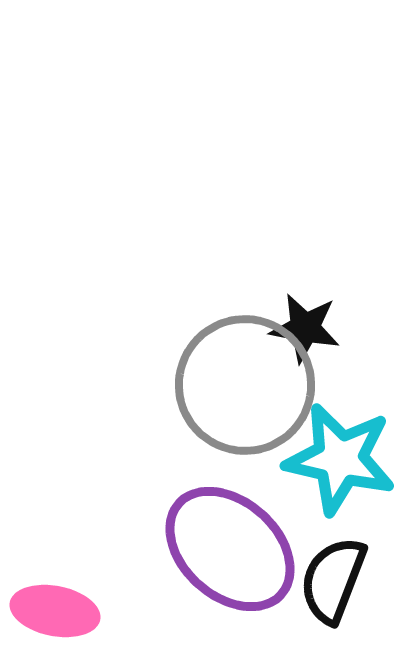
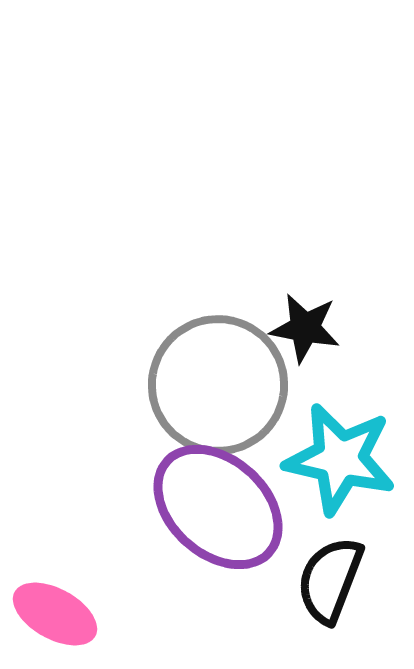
gray circle: moved 27 px left
purple ellipse: moved 12 px left, 42 px up
black semicircle: moved 3 px left
pink ellipse: moved 3 px down; rotated 18 degrees clockwise
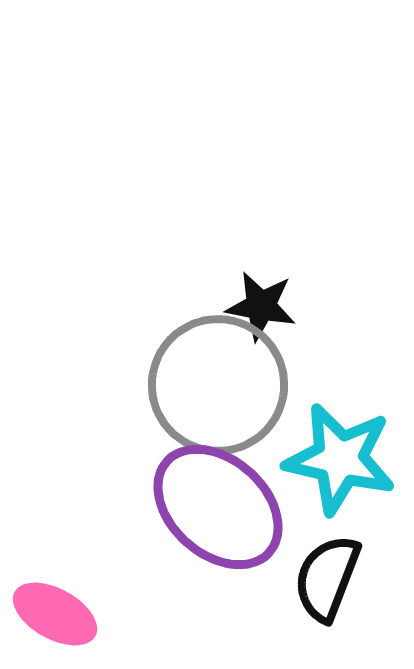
black star: moved 44 px left, 22 px up
black semicircle: moved 3 px left, 2 px up
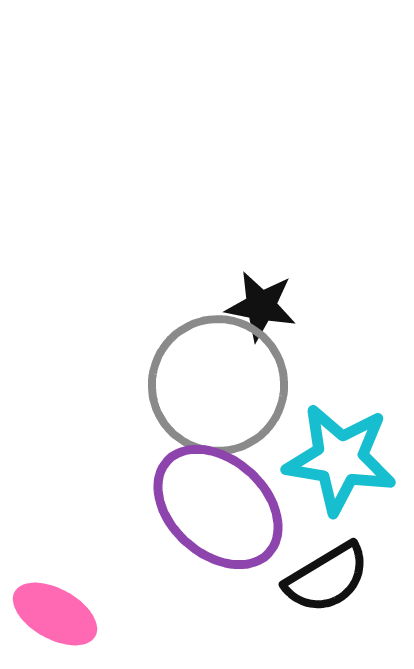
cyan star: rotated 4 degrees counterclockwise
black semicircle: rotated 142 degrees counterclockwise
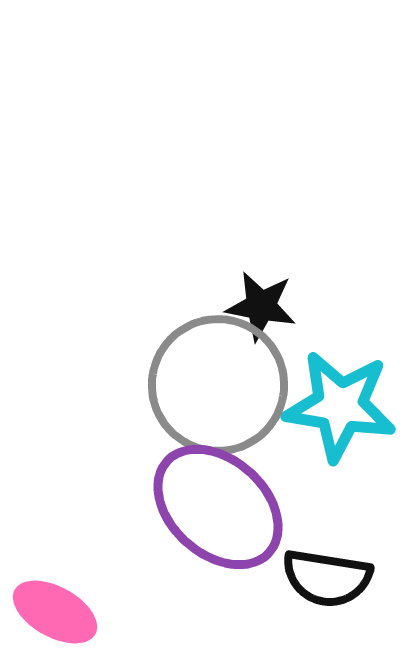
cyan star: moved 53 px up
black semicircle: rotated 40 degrees clockwise
pink ellipse: moved 2 px up
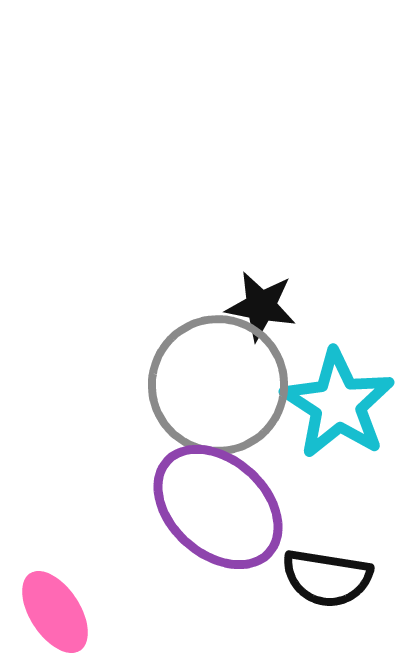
cyan star: moved 2 px left, 2 px up; rotated 24 degrees clockwise
pink ellipse: rotated 28 degrees clockwise
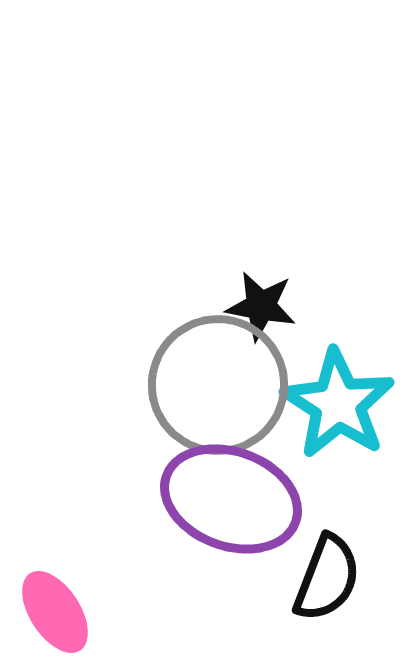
purple ellipse: moved 13 px right, 8 px up; rotated 22 degrees counterclockwise
black semicircle: rotated 78 degrees counterclockwise
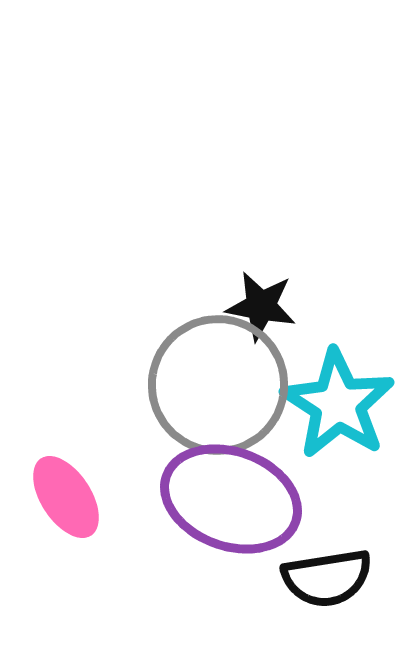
black semicircle: rotated 60 degrees clockwise
pink ellipse: moved 11 px right, 115 px up
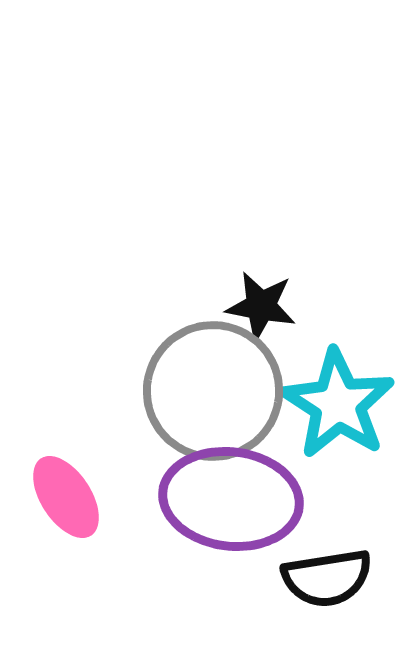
gray circle: moved 5 px left, 6 px down
purple ellipse: rotated 13 degrees counterclockwise
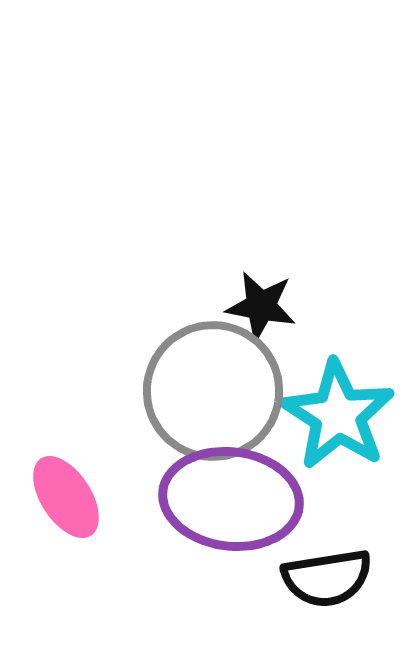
cyan star: moved 11 px down
